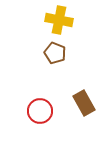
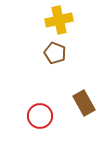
yellow cross: rotated 24 degrees counterclockwise
red circle: moved 5 px down
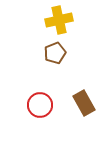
brown pentagon: rotated 30 degrees clockwise
red circle: moved 11 px up
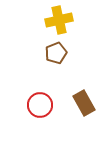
brown pentagon: moved 1 px right
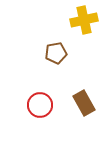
yellow cross: moved 25 px right
brown pentagon: rotated 10 degrees clockwise
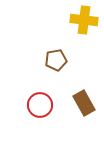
yellow cross: rotated 20 degrees clockwise
brown pentagon: moved 7 px down
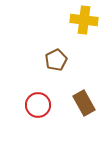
brown pentagon: rotated 15 degrees counterclockwise
red circle: moved 2 px left
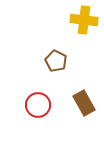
brown pentagon: moved 1 px down; rotated 20 degrees counterclockwise
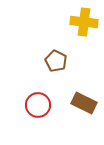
yellow cross: moved 2 px down
brown rectangle: rotated 35 degrees counterclockwise
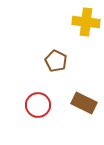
yellow cross: moved 2 px right
